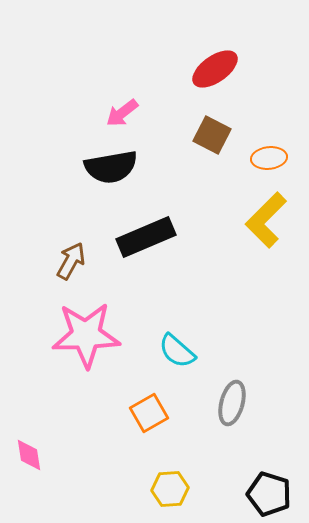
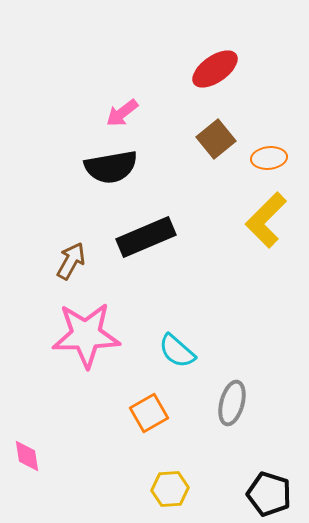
brown square: moved 4 px right, 4 px down; rotated 24 degrees clockwise
pink diamond: moved 2 px left, 1 px down
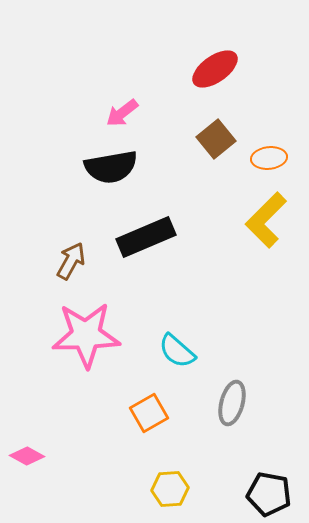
pink diamond: rotated 52 degrees counterclockwise
black pentagon: rotated 6 degrees counterclockwise
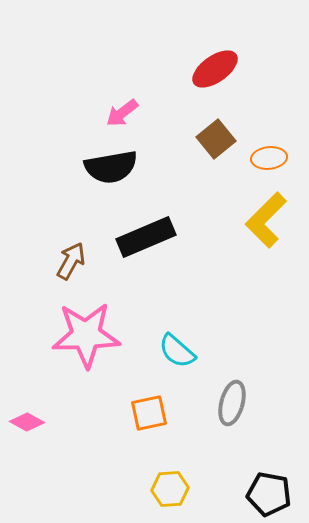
orange square: rotated 18 degrees clockwise
pink diamond: moved 34 px up
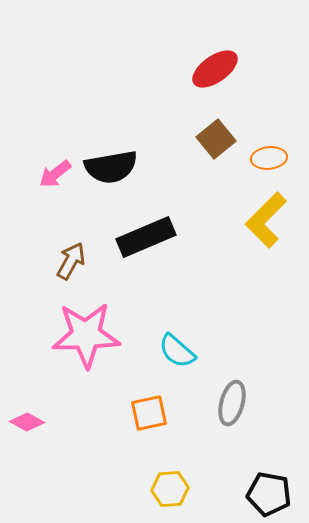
pink arrow: moved 67 px left, 61 px down
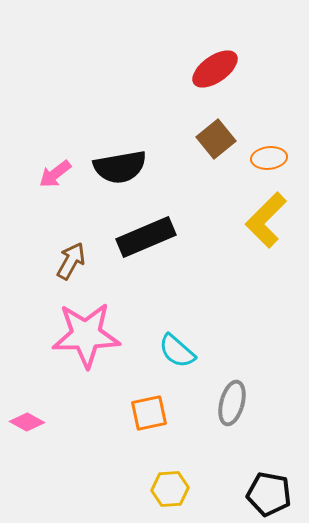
black semicircle: moved 9 px right
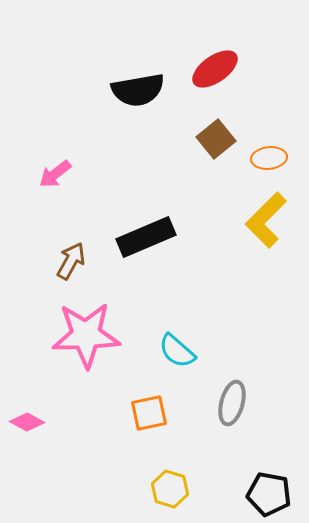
black semicircle: moved 18 px right, 77 px up
yellow hexagon: rotated 21 degrees clockwise
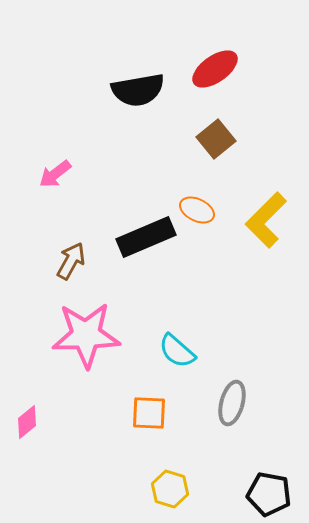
orange ellipse: moved 72 px left, 52 px down; rotated 32 degrees clockwise
orange square: rotated 15 degrees clockwise
pink diamond: rotated 68 degrees counterclockwise
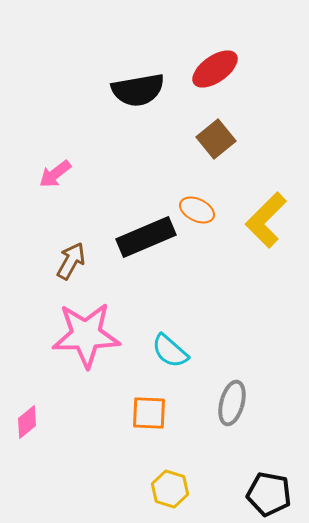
cyan semicircle: moved 7 px left
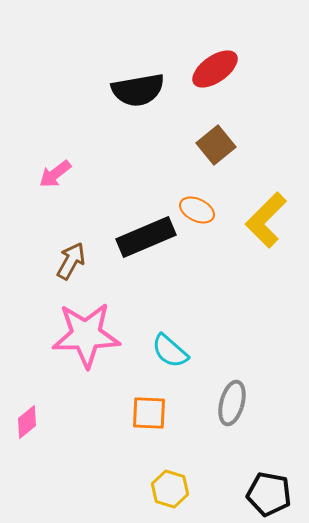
brown square: moved 6 px down
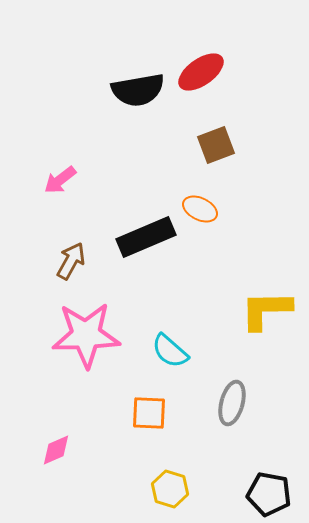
red ellipse: moved 14 px left, 3 px down
brown square: rotated 18 degrees clockwise
pink arrow: moved 5 px right, 6 px down
orange ellipse: moved 3 px right, 1 px up
yellow L-shape: moved 90 px down; rotated 44 degrees clockwise
pink diamond: moved 29 px right, 28 px down; rotated 16 degrees clockwise
